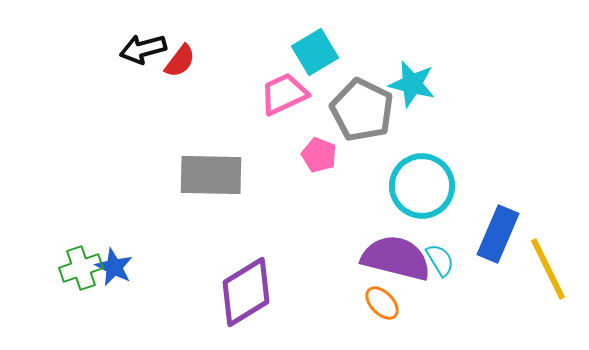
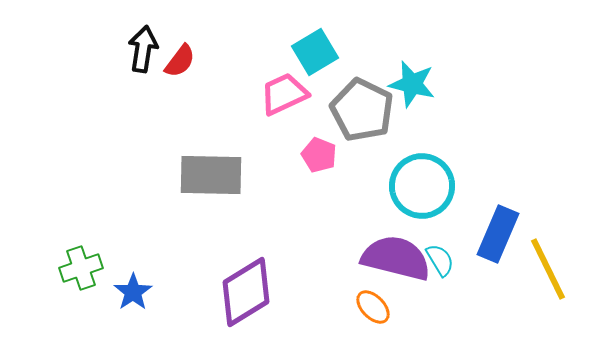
black arrow: rotated 114 degrees clockwise
blue star: moved 19 px right, 25 px down; rotated 12 degrees clockwise
orange ellipse: moved 9 px left, 4 px down
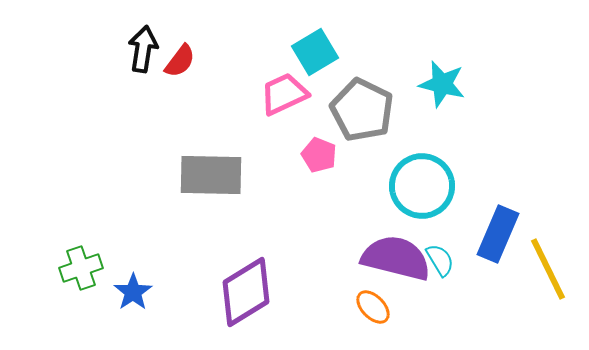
cyan star: moved 30 px right
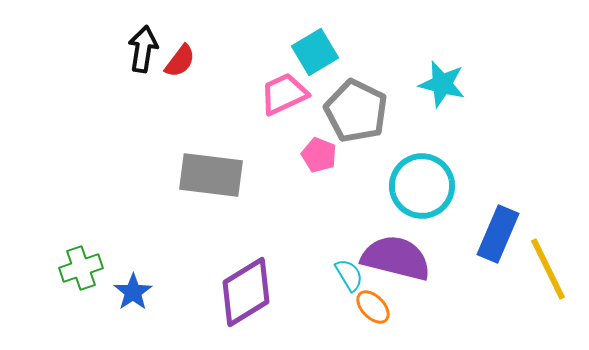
gray pentagon: moved 6 px left, 1 px down
gray rectangle: rotated 6 degrees clockwise
cyan semicircle: moved 91 px left, 15 px down
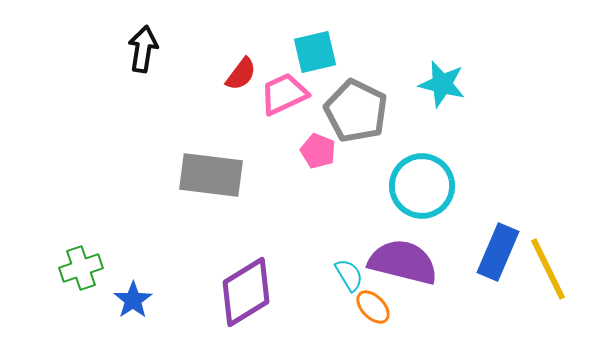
cyan square: rotated 18 degrees clockwise
red semicircle: moved 61 px right, 13 px down
pink pentagon: moved 1 px left, 4 px up
blue rectangle: moved 18 px down
purple semicircle: moved 7 px right, 4 px down
blue star: moved 8 px down
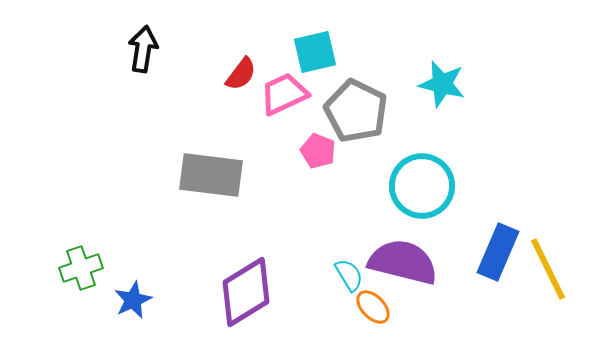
blue star: rotated 9 degrees clockwise
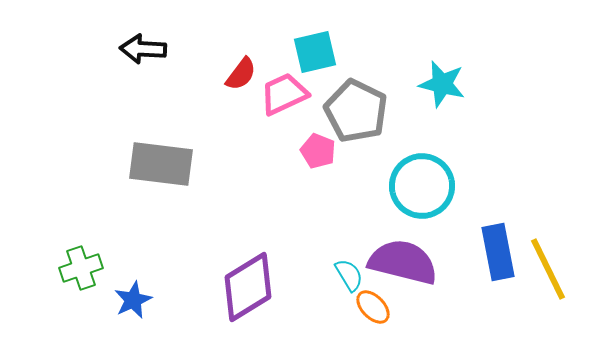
black arrow: rotated 96 degrees counterclockwise
gray rectangle: moved 50 px left, 11 px up
blue rectangle: rotated 34 degrees counterclockwise
purple diamond: moved 2 px right, 5 px up
